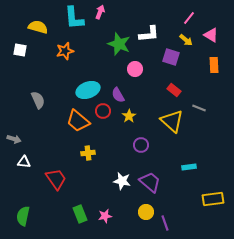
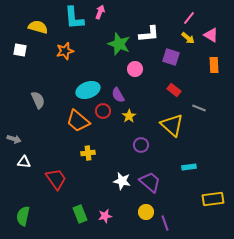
yellow arrow: moved 2 px right, 2 px up
yellow triangle: moved 4 px down
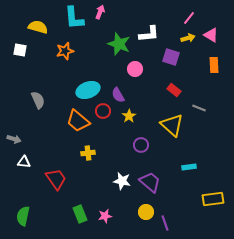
yellow arrow: rotated 56 degrees counterclockwise
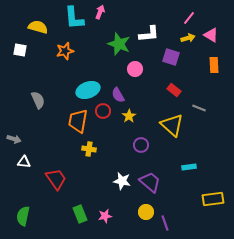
orange trapezoid: rotated 60 degrees clockwise
yellow cross: moved 1 px right, 4 px up; rotated 16 degrees clockwise
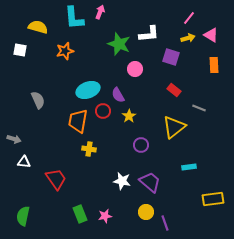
yellow triangle: moved 2 px right, 2 px down; rotated 40 degrees clockwise
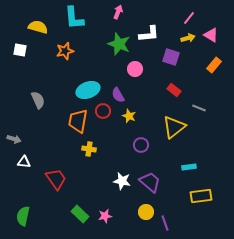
pink arrow: moved 18 px right
orange rectangle: rotated 42 degrees clockwise
yellow star: rotated 16 degrees counterclockwise
yellow rectangle: moved 12 px left, 3 px up
green rectangle: rotated 24 degrees counterclockwise
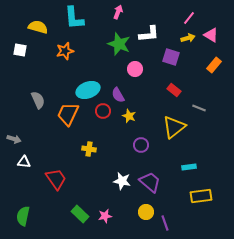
orange trapezoid: moved 10 px left, 7 px up; rotated 15 degrees clockwise
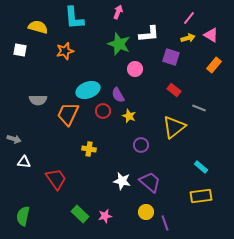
gray semicircle: rotated 114 degrees clockwise
cyan rectangle: moved 12 px right; rotated 48 degrees clockwise
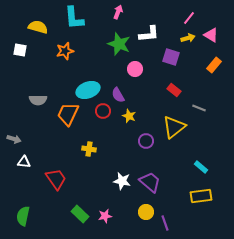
purple circle: moved 5 px right, 4 px up
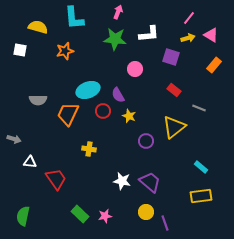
green star: moved 4 px left, 5 px up; rotated 15 degrees counterclockwise
white triangle: moved 6 px right
